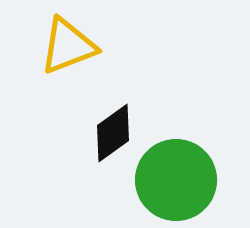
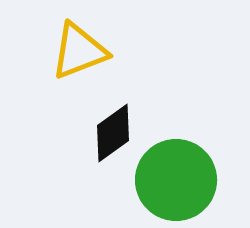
yellow triangle: moved 11 px right, 5 px down
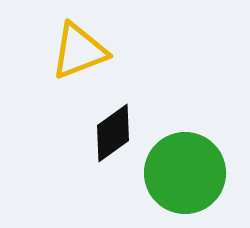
green circle: moved 9 px right, 7 px up
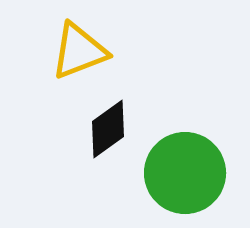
black diamond: moved 5 px left, 4 px up
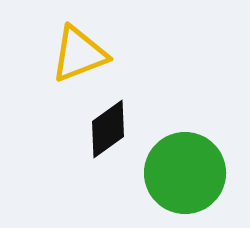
yellow triangle: moved 3 px down
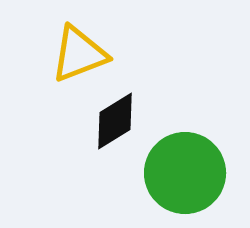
black diamond: moved 7 px right, 8 px up; rotated 4 degrees clockwise
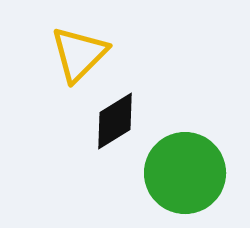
yellow triangle: rotated 24 degrees counterclockwise
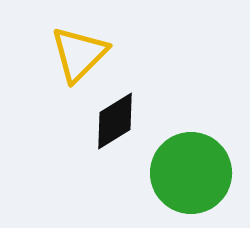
green circle: moved 6 px right
